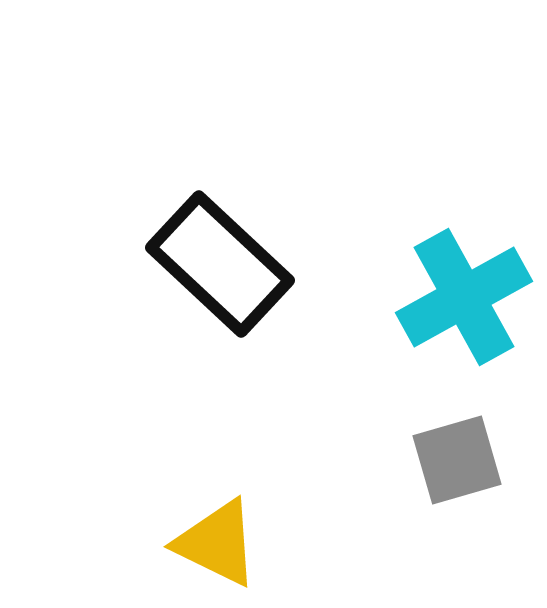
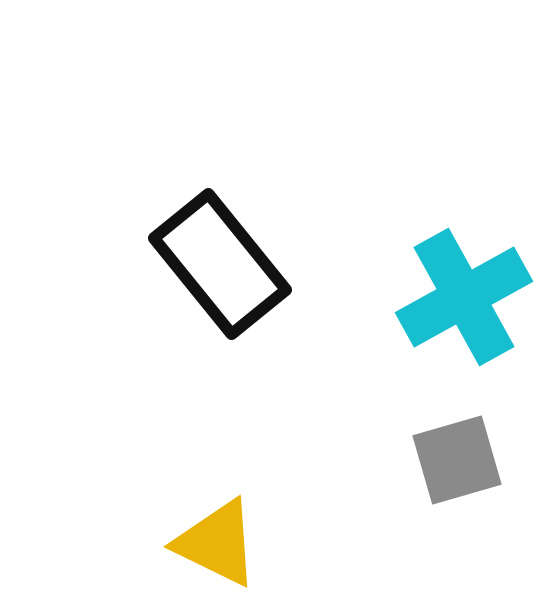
black rectangle: rotated 8 degrees clockwise
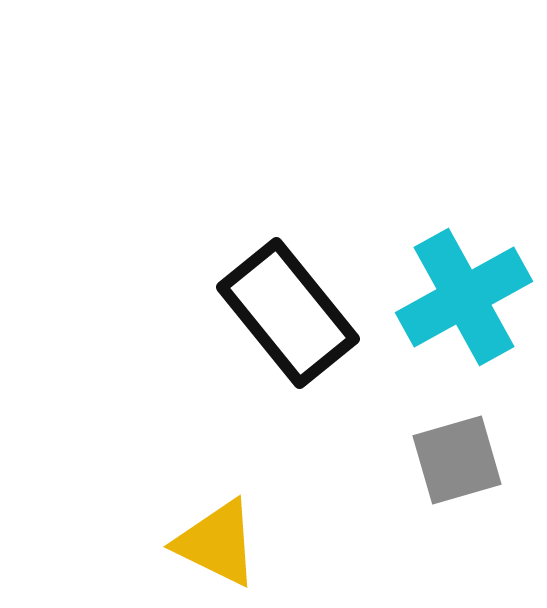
black rectangle: moved 68 px right, 49 px down
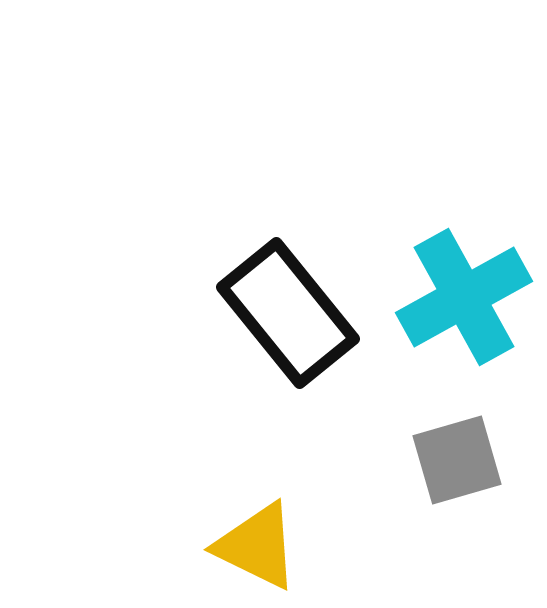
yellow triangle: moved 40 px right, 3 px down
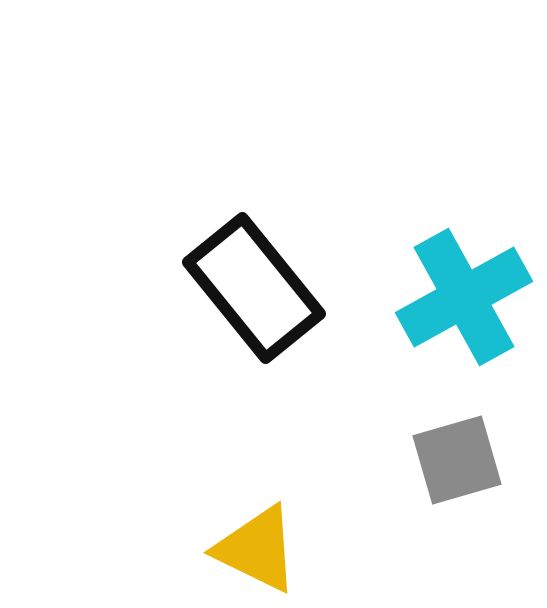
black rectangle: moved 34 px left, 25 px up
yellow triangle: moved 3 px down
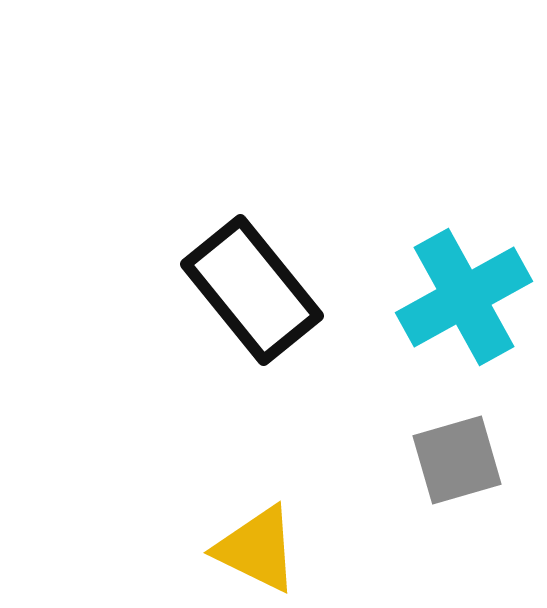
black rectangle: moved 2 px left, 2 px down
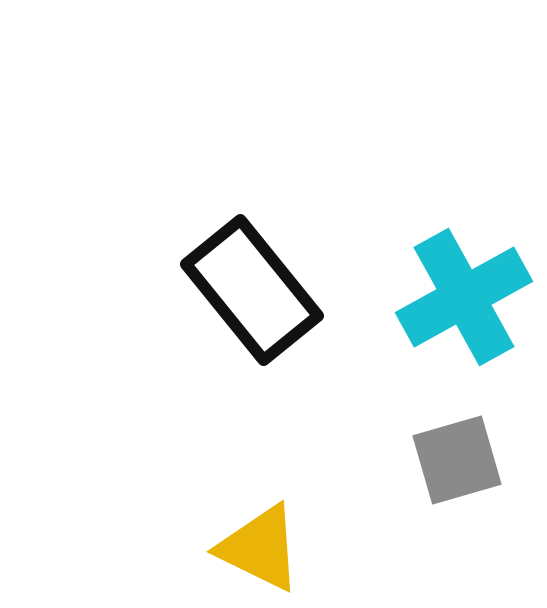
yellow triangle: moved 3 px right, 1 px up
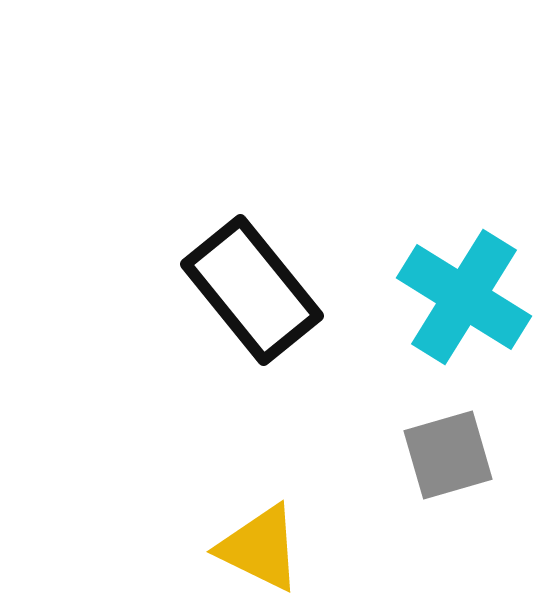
cyan cross: rotated 29 degrees counterclockwise
gray square: moved 9 px left, 5 px up
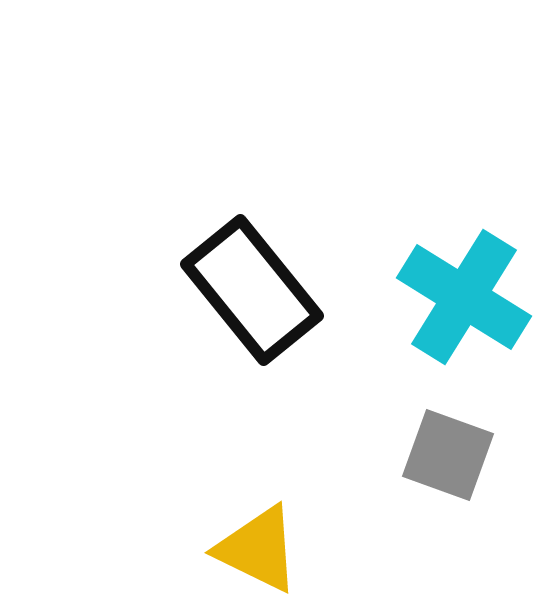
gray square: rotated 36 degrees clockwise
yellow triangle: moved 2 px left, 1 px down
